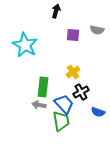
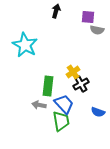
purple square: moved 15 px right, 18 px up
green rectangle: moved 5 px right, 1 px up
black cross: moved 8 px up
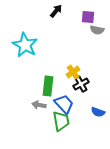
black arrow: rotated 24 degrees clockwise
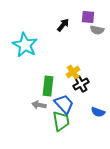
black arrow: moved 7 px right, 14 px down
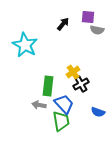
black arrow: moved 1 px up
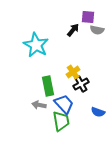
black arrow: moved 10 px right, 6 px down
cyan star: moved 11 px right
green rectangle: rotated 18 degrees counterclockwise
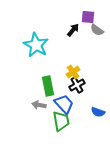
gray semicircle: rotated 24 degrees clockwise
black cross: moved 4 px left, 1 px down
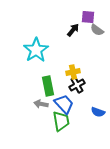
cyan star: moved 5 px down; rotated 10 degrees clockwise
yellow cross: rotated 24 degrees clockwise
gray arrow: moved 2 px right, 1 px up
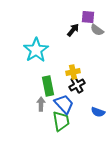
gray arrow: rotated 80 degrees clockwise
